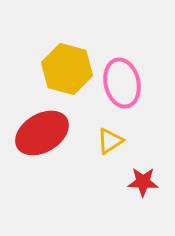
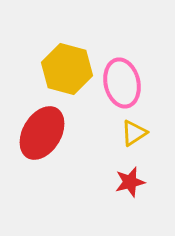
red ellipse: rotated 28 degrees counterclockwise
yellow triangle: moved 24 px right, 8 px up
red star: moved 13 px left; rotated 16 degrees counterclockwise
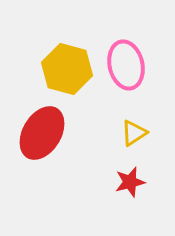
pink ellipse: moved 4 px right, 18 px up
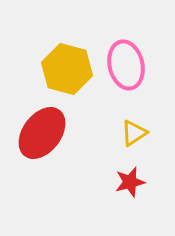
red ellipse: rotated 6 degrees clockwise
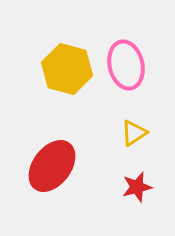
red ellipse: moved 10 px right, 33 px down
red star: moved 7 px right, 5 px down
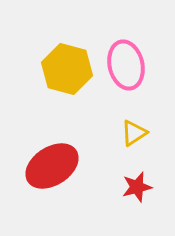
red ellipse: rotated 20 degrees clockwise
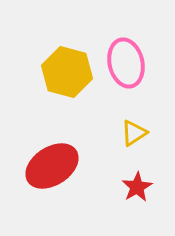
pink ellipse: moved 2 px up
yellow hexagon: moved 3 px down
red star: rotated 16 degrees counterclockwise
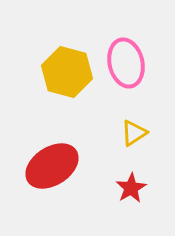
red star: moved 6 px left, 1 px down
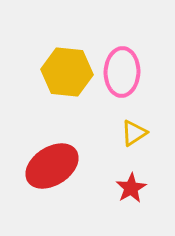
pink ellipse: moved 4 px left, 9 px down; rotated 15 degrees clockwise
yellow hexagon: rotated 9 degrees counterclockwise
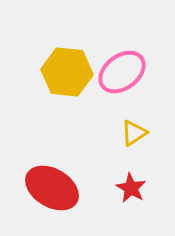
pink ellipse: rotated 51 degrees clockwise
red ellipse: moved 22 px down; rotated 64 degrees clockwise
red star: rotated 12 degrees counterclockwise
